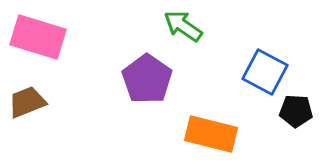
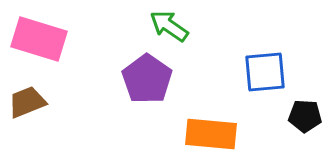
green arrow: moved 14 px left
pink rectangle: moved 1 px right, 2 px down
blue square: rotated 33 degrees counterclockwise
black pentagon: moved 9 px right, 5 px down
orange rectangle: rotated 9 degrees counterclockwise
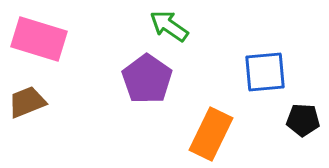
black pentagon: moved 2 px left, 4 px down
orange rectangle: rotated 69 degrees counterclockwise
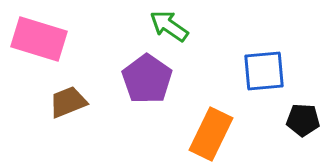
blue square: moved 1 px left, 1 px up
brown trapezoid: moved 41 px right
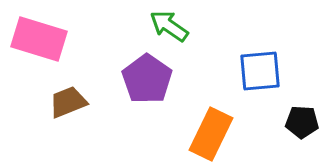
blue square: moved 4 px left
black pentagon: moved 1 px left, 2 px down
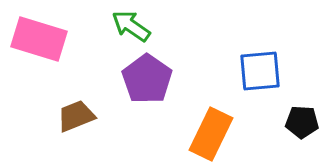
green arrow: moved 38 px left
brown trapezoid: moved 8 px right, 14 px down
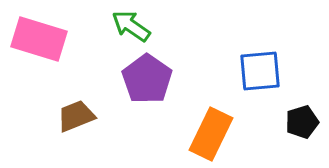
black pentagon: rotated 20 degrees counterclockwise
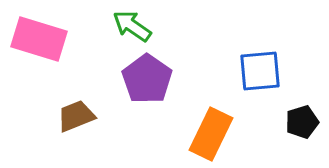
green arrow: moved 1 px right
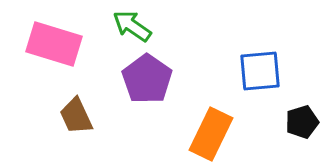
pink rectangle: moved 15 px right, 5 px down
brown trapezoid: rotated 93 degrees counterclockwise
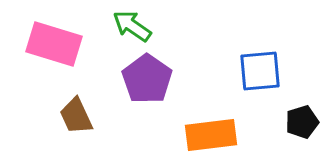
orange rectangle: moved 1 px down; rotated 57 degrees clockwise
